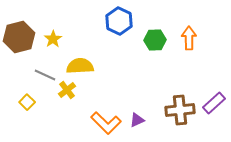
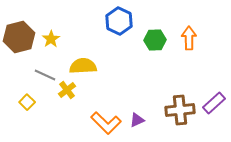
yellow star: moved 2 px left
yellow semicircle: moved 3 px right
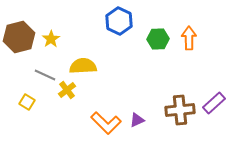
green hexagon: moved 3 px right, 1 px up
yellow square: rotated 14 degrees counterclockwise
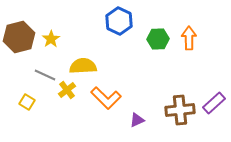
orange L-shape: moved 25 px up
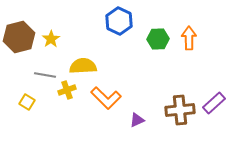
gray line: rotated 15 degrees counterclockwise
yellow cross: rotated 18 degrees clockwise
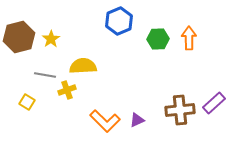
blue hexagon: rotated 12 degrees clockwise
orange L-shape: moved 1 px left, 23 px down
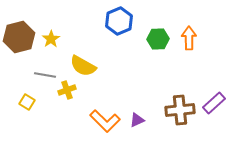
yellow semicircle: rotated 148 degrees counterclockwise
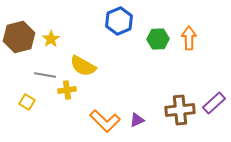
yellow cross: rotated 12 degrees clockwise
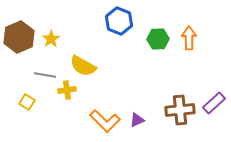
blue hexagon: rotated 16 degrees counterclockwise
brown hexagon: rotated 8 degrees counterclockwise
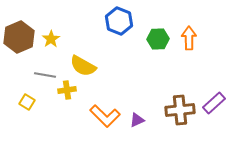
orange L-shape: moved 5 px up
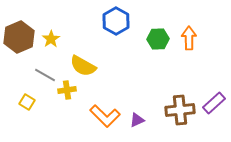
blue hexagon: moved 3 px left; rotated 8 degrees clockwise
gray line: rotated 20 degrees clockwise
